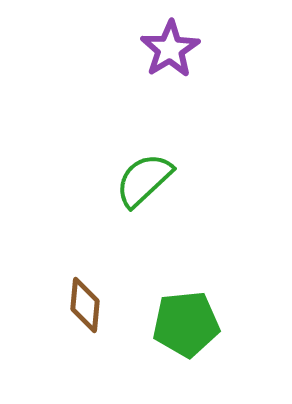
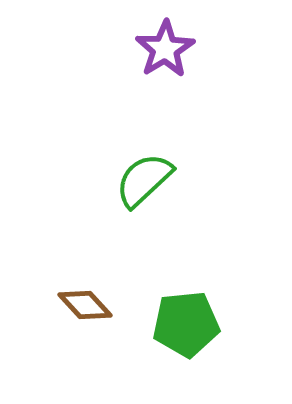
purple star: moved 5 px left
brown diamond: rotated 48 degrees counterclockwise
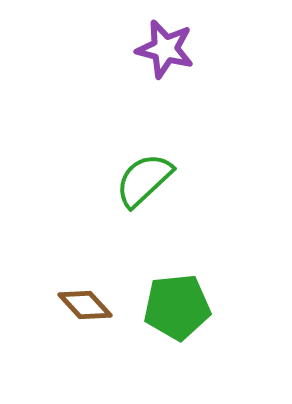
purple star: rotated 26 degrees counterclockwise
green pentagon: moved 9 px left, 17 px up
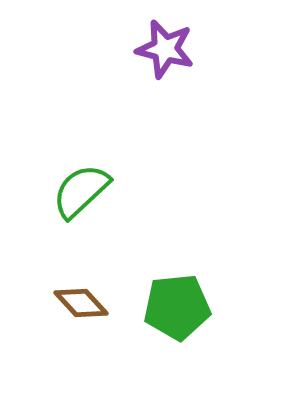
green semicircle: moved 63 px left, 11 px down
brown diamond: moved 4 px left, 2 px up
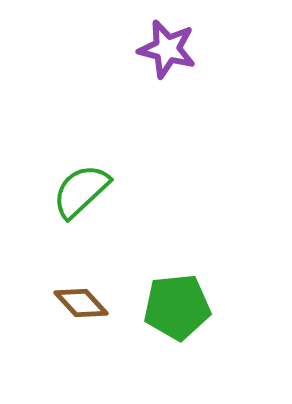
purple star: moved 2 px right
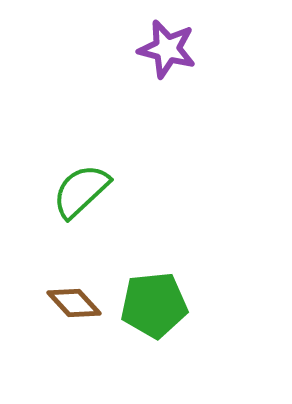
brown diamond: moved 7 px left
green pentagon: moved 23 px left, 2 px up
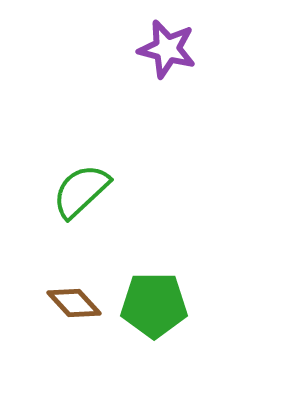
green pentagon: rotated 6 degrees clockwise
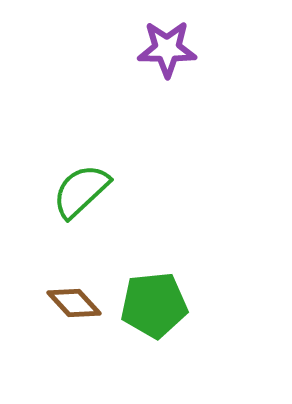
purple star: rotated 14 degrees counterclockwise
green pentagon: rotated 6 degrees counterclockwise
